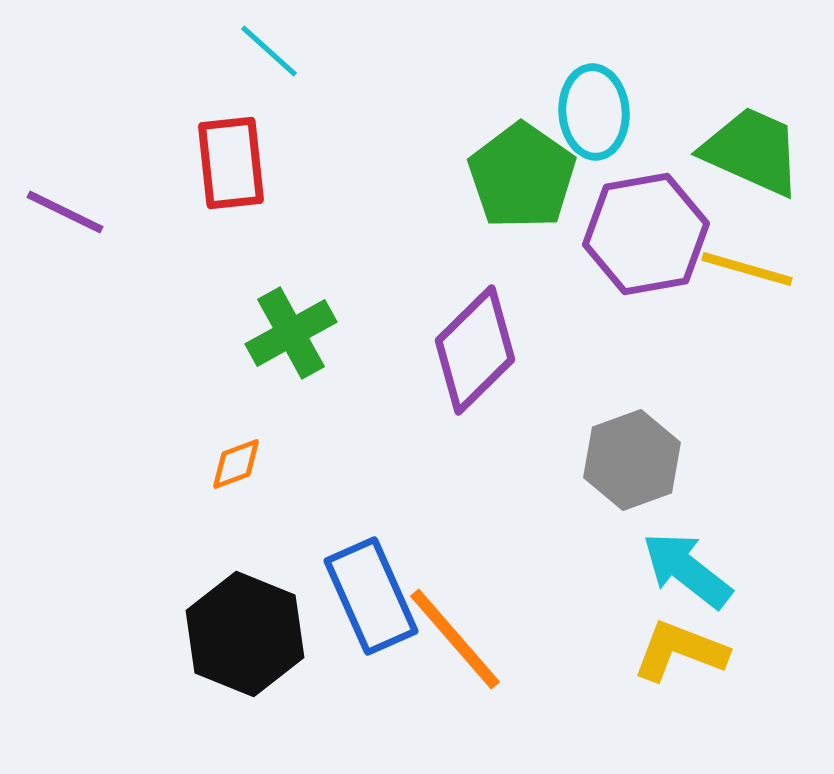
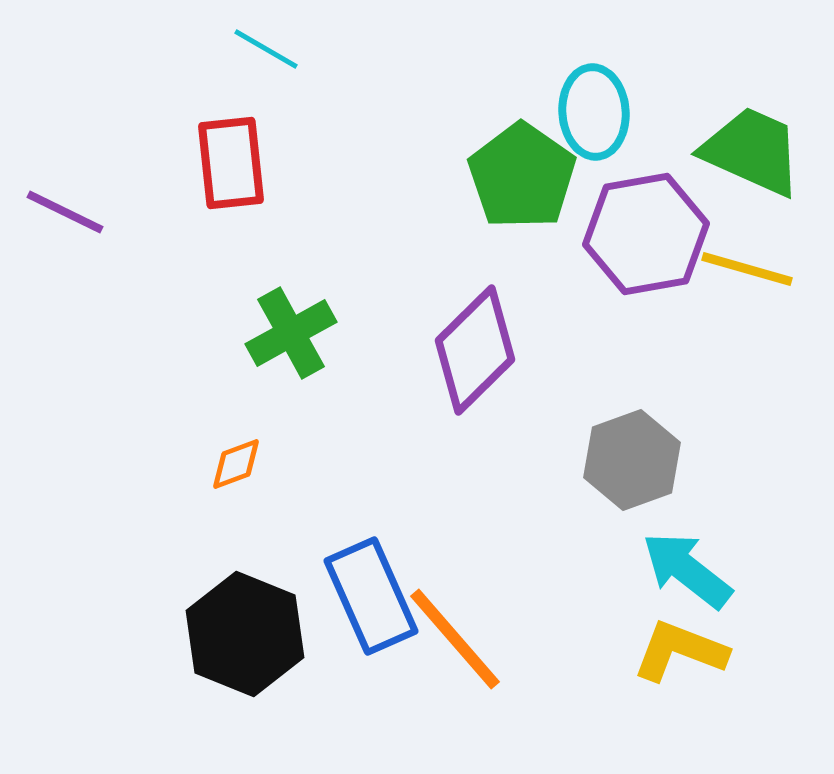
cyan line: moved 3 px left, 2 px up; rotated 12 degrees counterclockwise
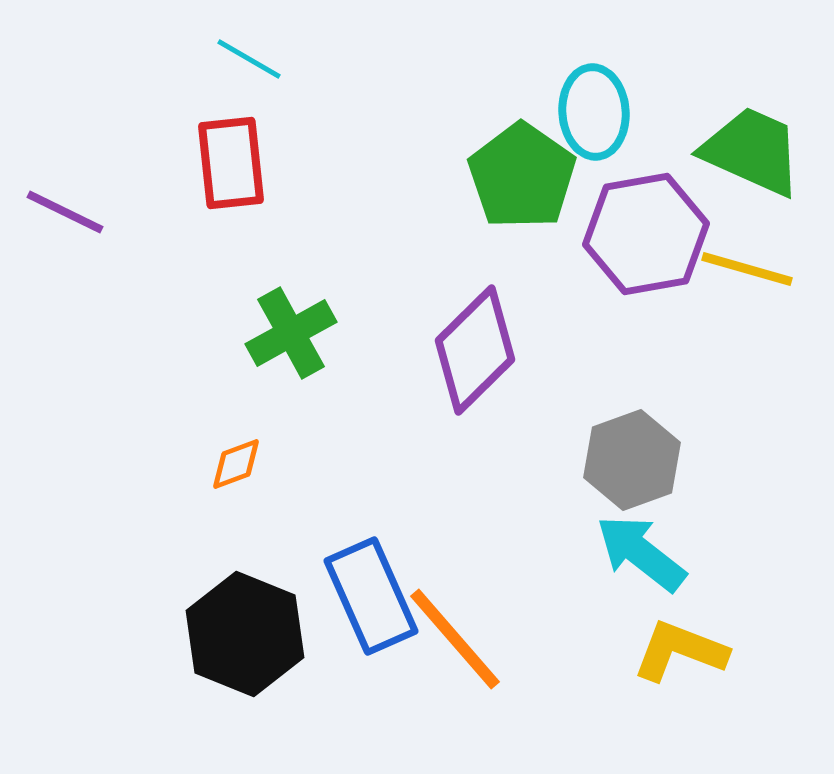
cyan line: moved 17 px left, 10 px down
cyan arrow: moved 46 px left, 17 px up
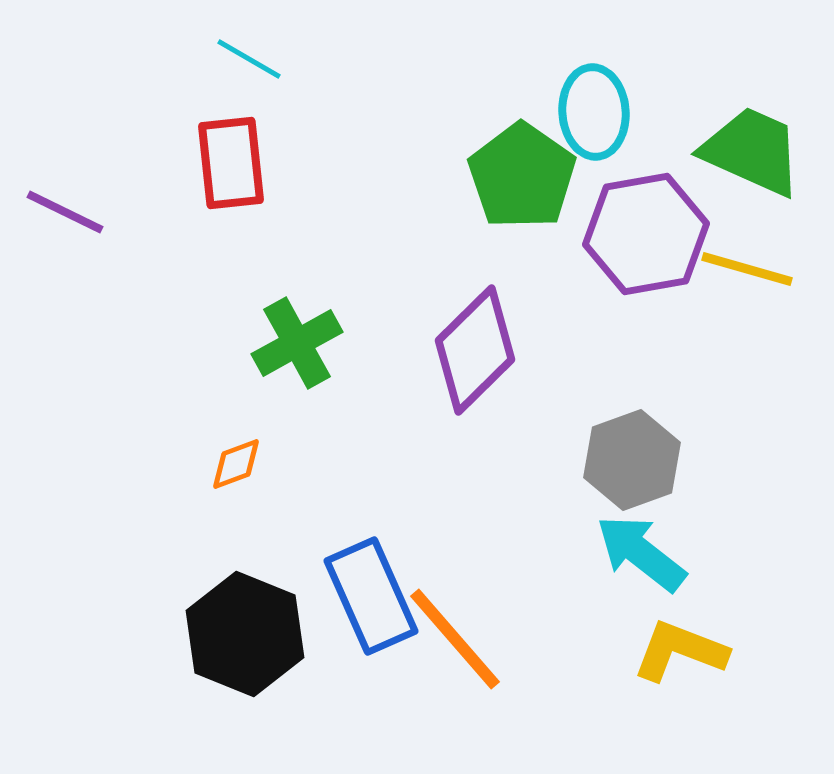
green cross: moved 6 px right, 10 px down
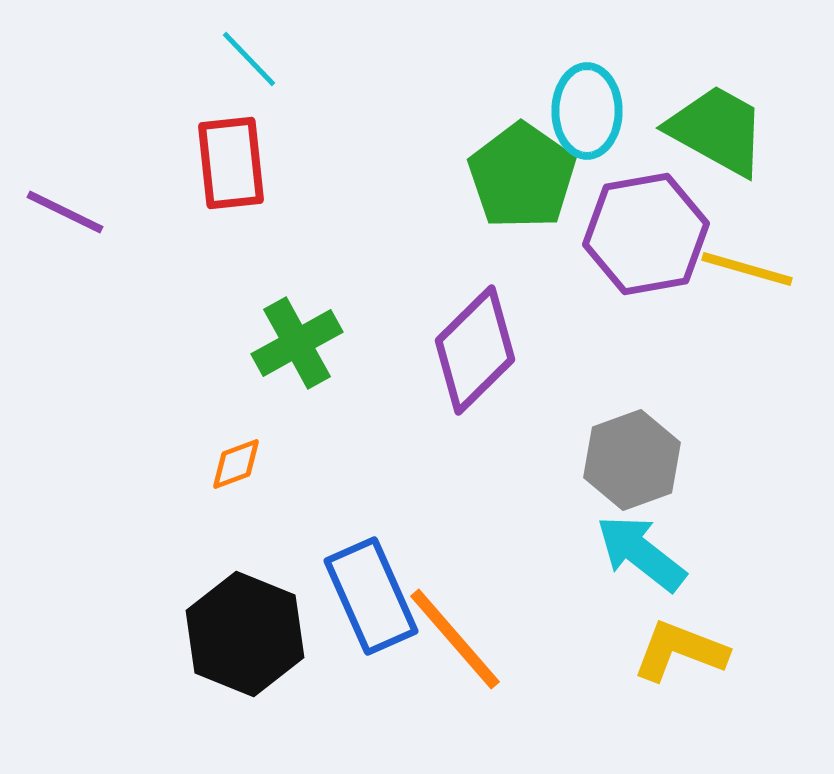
cyan line: rotated 16 degrees clockwise
cyan ellipse: moved 7 px left, 1 px up; rotated 4 degrees clockwise
green trapezoid: moved 35 px left, 21 px up; rotated 5 degrees clockwise
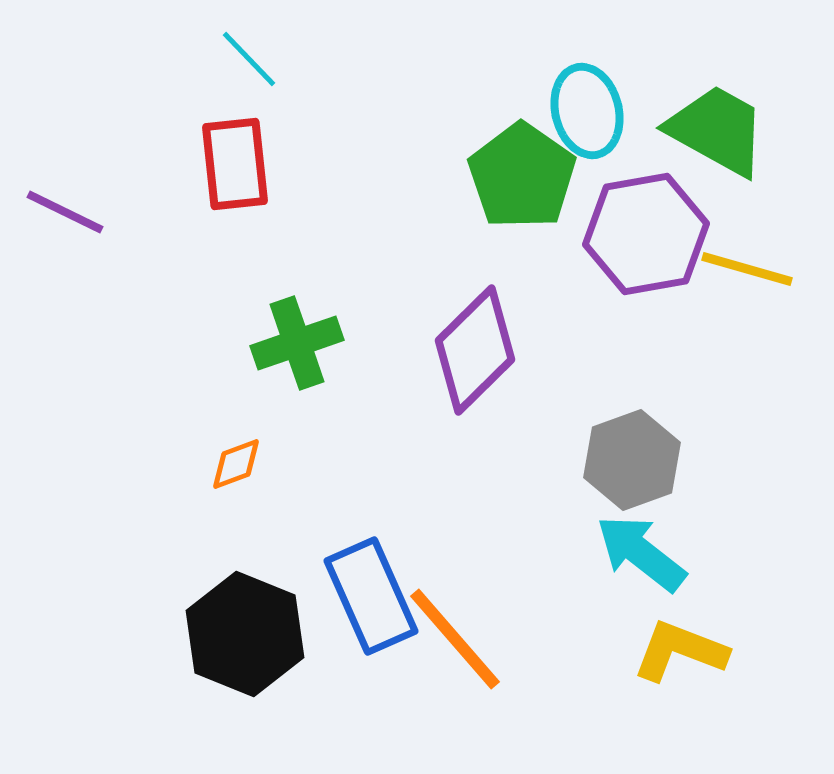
cyan ellipse: rotated 14 degrees counterclockwise
red rectangle: moved 4 px right, 1 px down
green cross: rotated 10 degrees clockwise
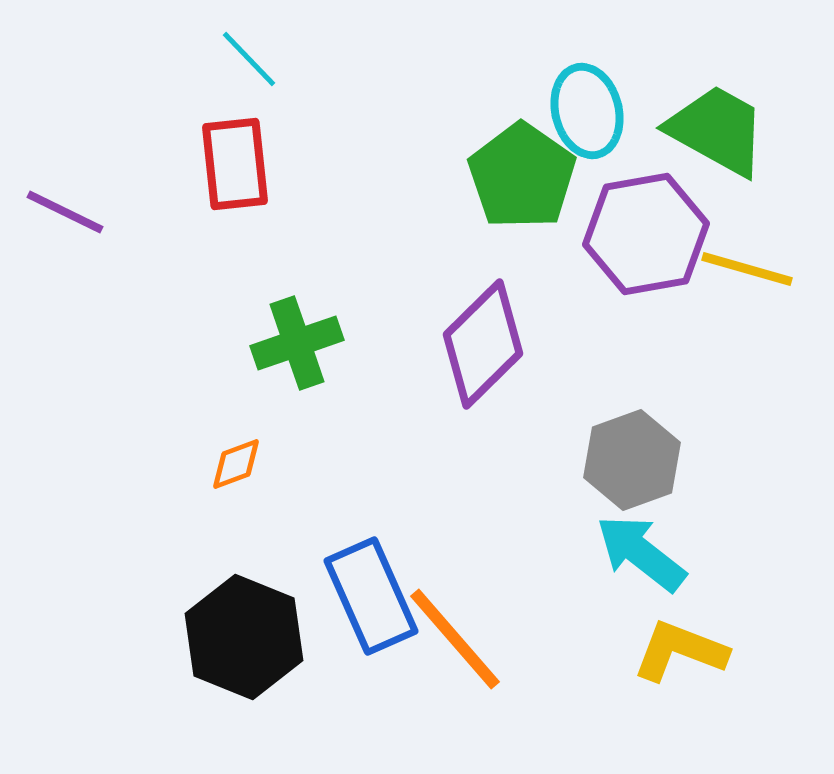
purple diamond: moved 8 px right, 6 px up
black hexagon: moved 1 px left, 3 px down
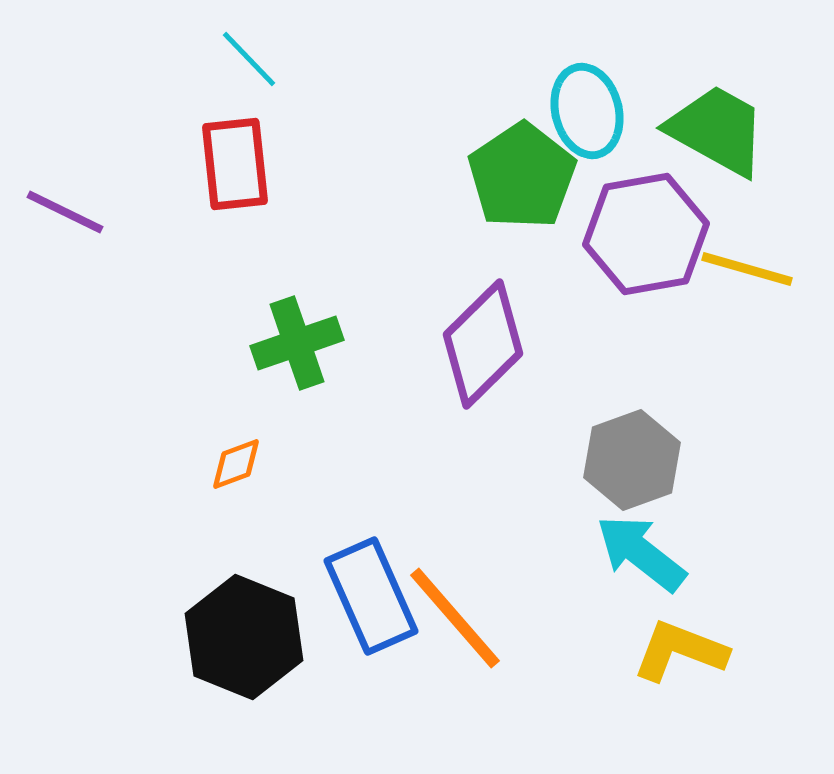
green pentagon: rotated 3 degrees clockwise
orange line: moved 21 px up
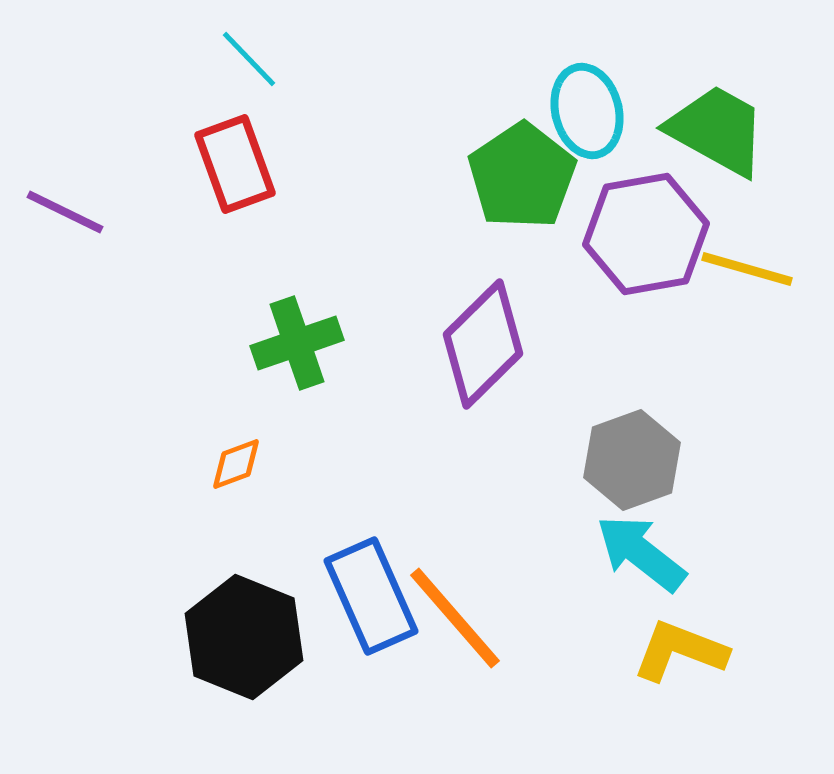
red rectangle: rotated 14 degrees counterclockwise
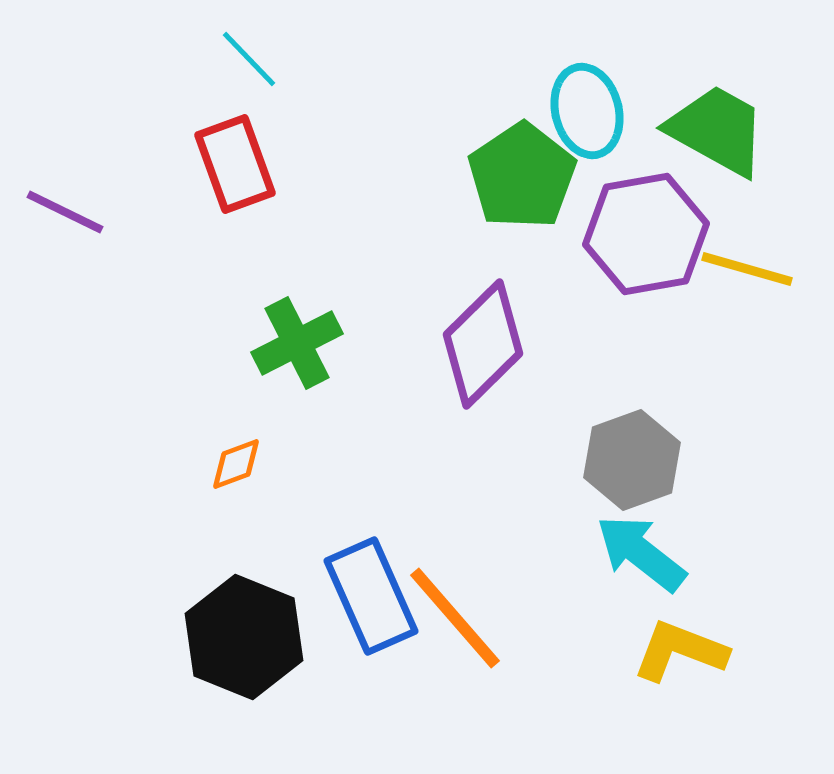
green cross: rotated 8 degrees counterclockwise
